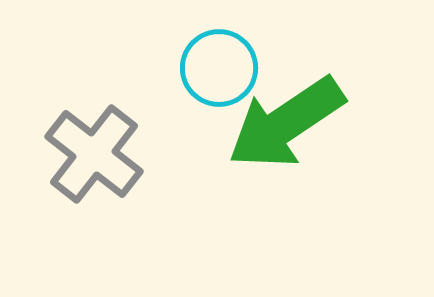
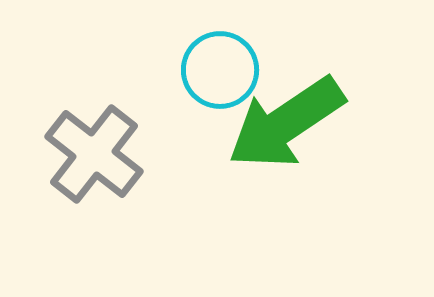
cyan circle: moved 1 px right, 2 px down
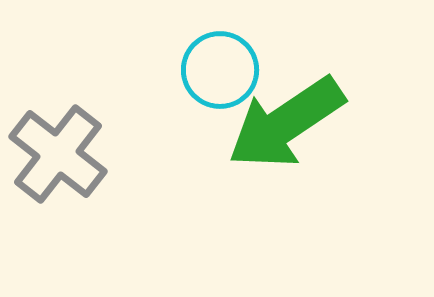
gray cross: moved 36 px left
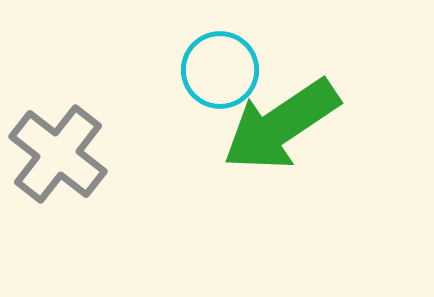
green arrow: moved 5 px left, 2 px down
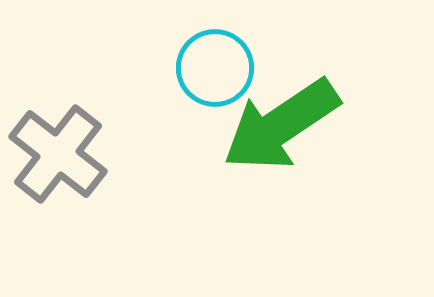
cyan circle: moved 5 px left, 2 px up
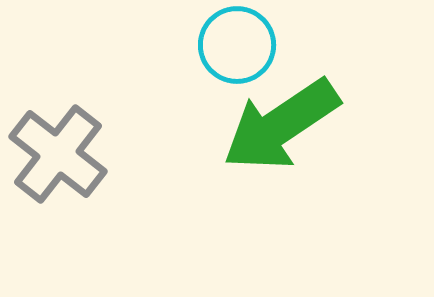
cyan circle: moved 22 px right, 23 px up
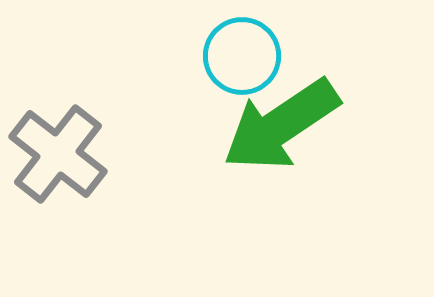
cyan circle: moved 5 px right, 11 px down
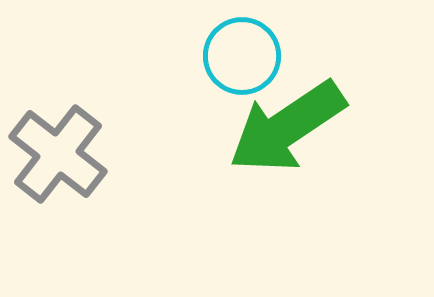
green arrow: moved 6 px right, 2 px down
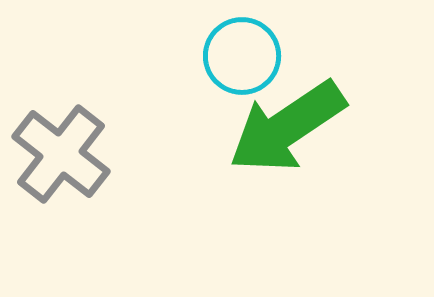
gray cross: moved 3 px right
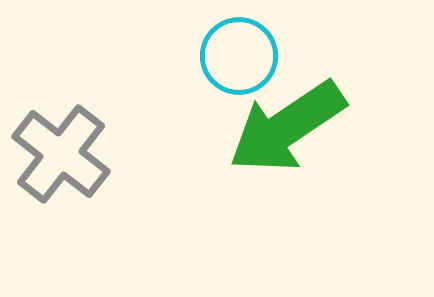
cyan circle: moved 3 px left
